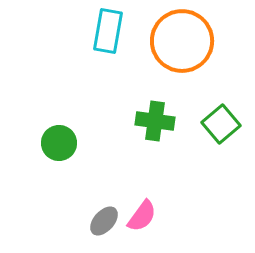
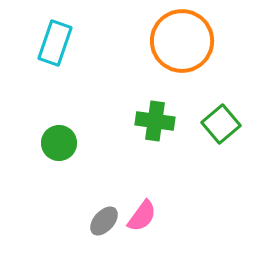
cyan rectangle: moved 53 px left, 12 px down; rotated 9 degrees clockwise
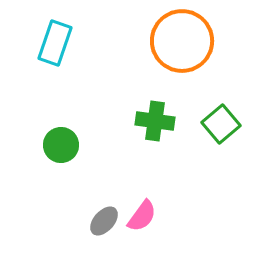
green circle: moved 2 px right, 2 px down
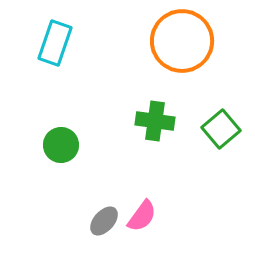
green square: moved 5 px down
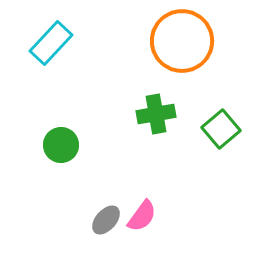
cyan rectangle: moved 4 px left; rotated 24 degrees clockwise
green cross: moved 1 px right, 7 px up; rotated 18 degrees counterclockwise
gray ellipse: moved 2 px right, 1 px up
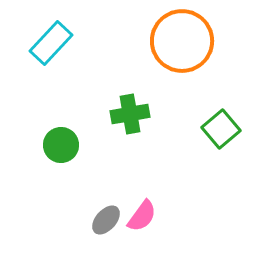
green cross: moved 26 px left
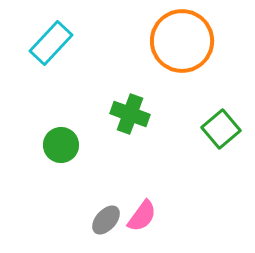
green cross: rotated 30 degrees clockwise
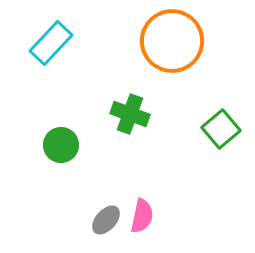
orange circle: moved 10 px left
pink semicircle: rotated 24 degrees counterclockwise
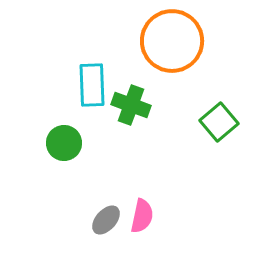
cyan rectangle: moved 41 px right, 42 px down; rotated 45 degrees counterclockwise
green cross: moved 1 px right, 9 px up
green square: moved 2 px left, 7 px up
green circle: moved 3 px right, 2 px up
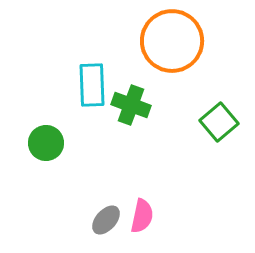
green circle: moved 18 px left
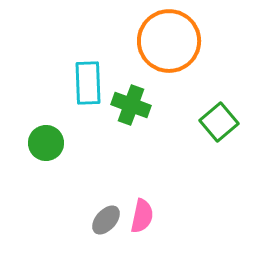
orange circle: moved 3 px left
cyan rectangle: moved 4 px left, 2 px up
